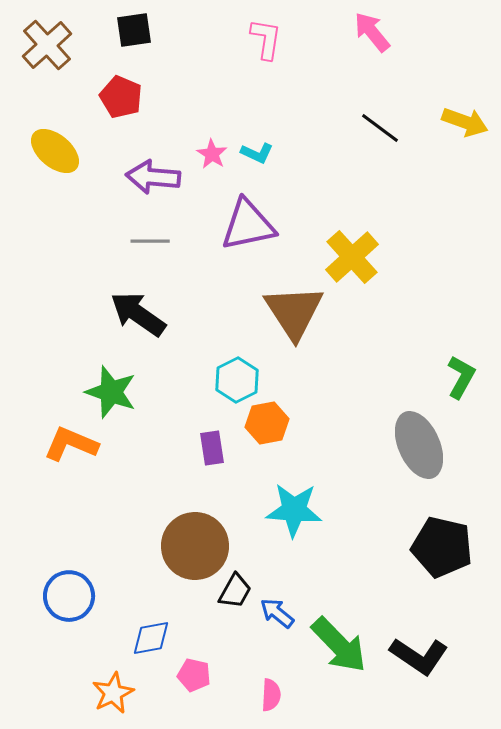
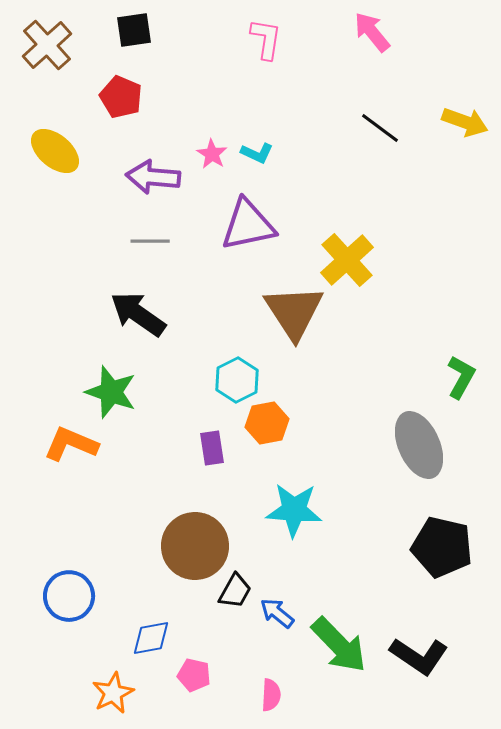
yellow cross: moved 5 px left, 3 px down
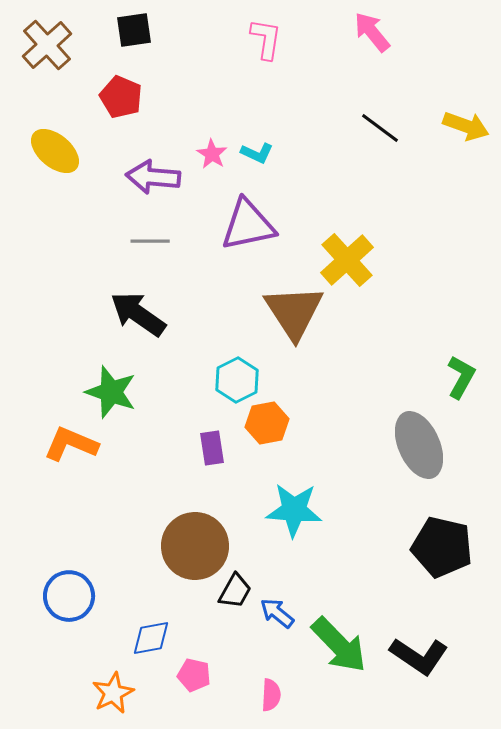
yellow arrow: moved 1 px right, 4 px down
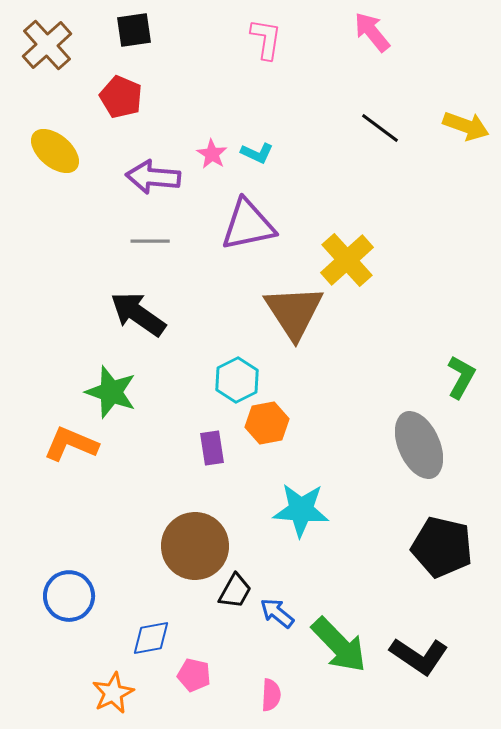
cyan star: moved 7 px right
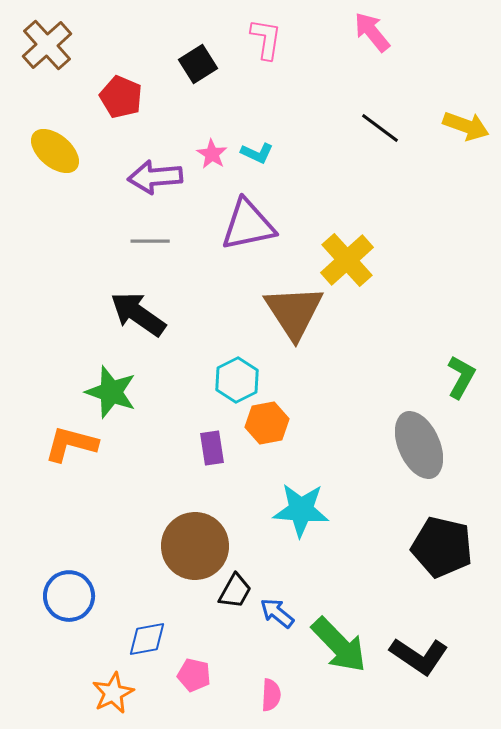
black square: moved 64 px right, 34 px down; rotated 24 degrees counterclockwise
purple arrow: moved 2 px right; rotated 10 degrees counterclockwise
orange L-shape: rotated 8 degrees counterclockwise
blue diamond: moved 4 px left, 1 px down
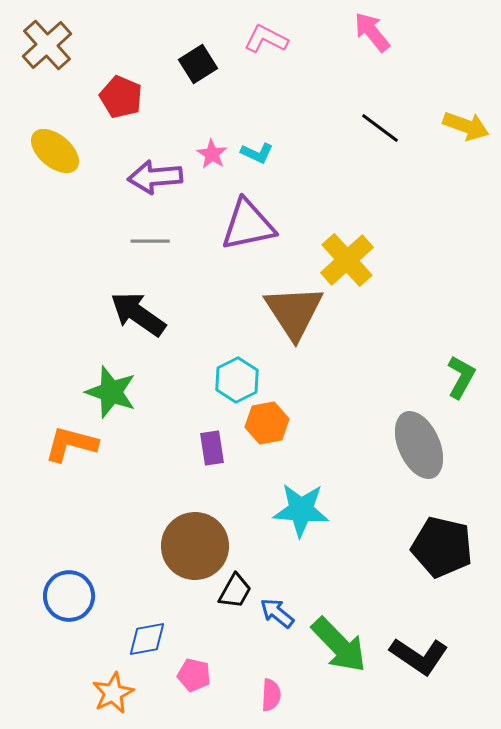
pink L-shape: rotated 72 degrees counterclockwise
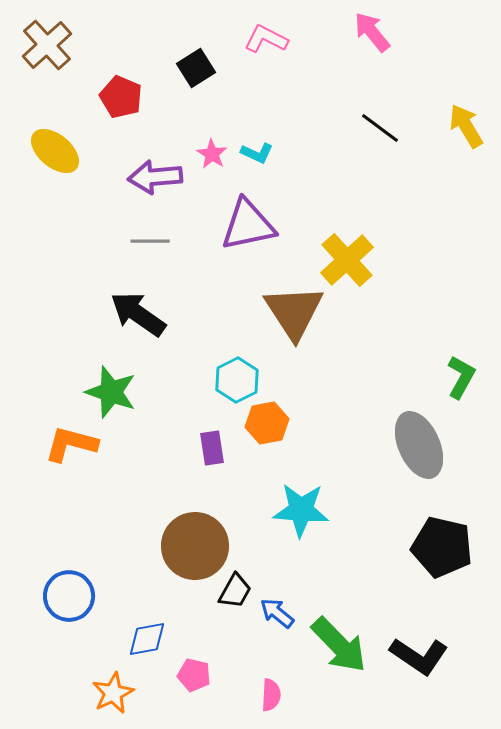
black square: moved 2 px left, 4 px down
yellow arrow: rotated 141 degrees counterclockwise
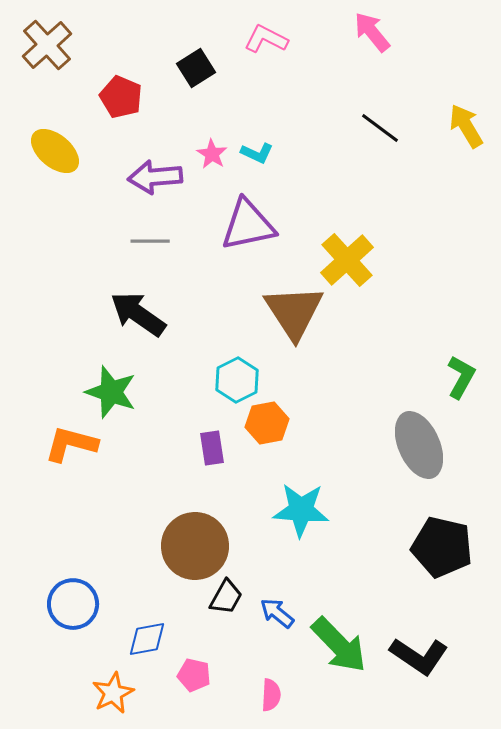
black trapezoid: moved 9 px left, 6 px down
blue circle: moved 4 px right, 8 px down
